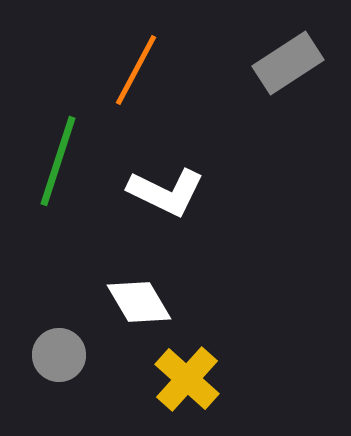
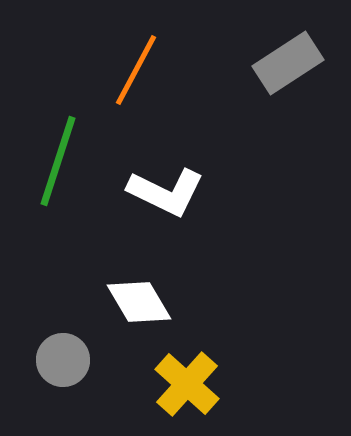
gray circle: moved 4 px right, 5 px down
yellow cross: moved 5 px down
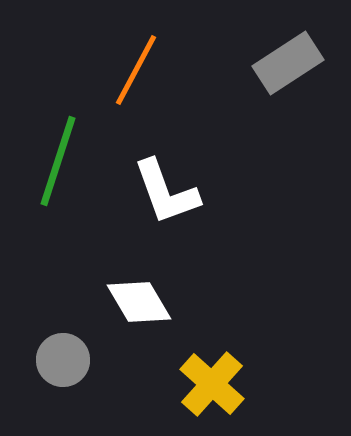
white L-shape: rotated 44 degrees clockwise
yellow cross: moved 25 px right
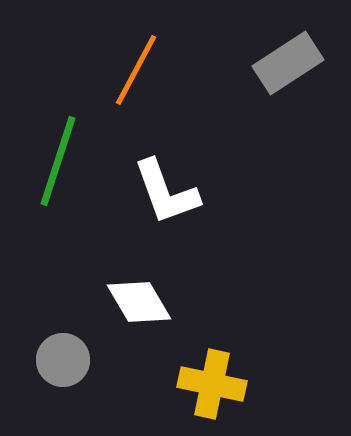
yellow cross: rotated 30 degrees counterclockwise
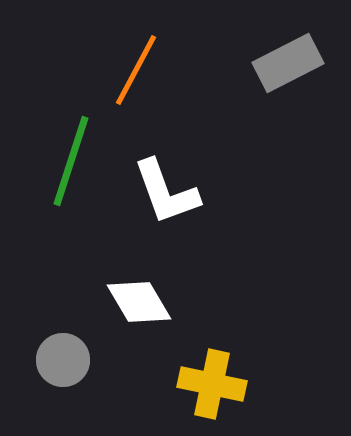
gray rectangle: rotated 6 degrees clockwise
green line: moved 13 px right
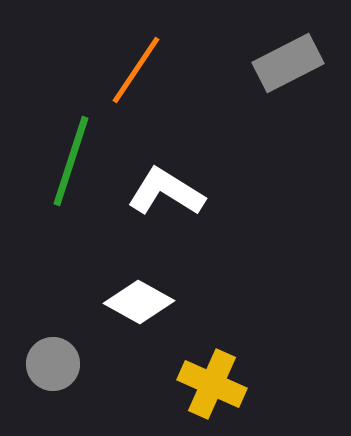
orange line: rotated 6 degrees clockwise
white L-shape: rotated 142 degrees clockwise
white diamond: rotated 30 degrees counterclockwise
gray circle: moved 10 px left, 4 px down
yellow cross: rotated 12 degrees clockwise
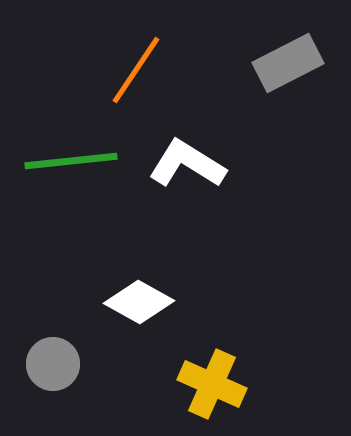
green line: rotated 66 degrees clockwise
white L-shape: moved 21 px right, 28 px up
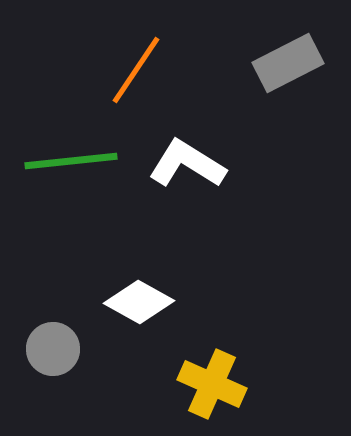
gray circle: moved 15 px up
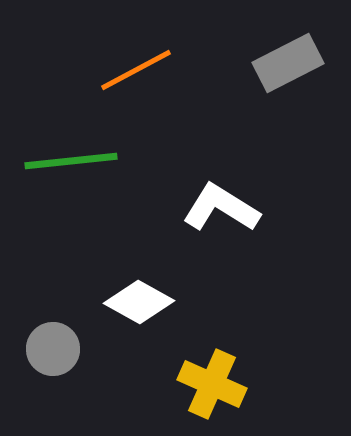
orange line: rotated 28 degrees clockwise
white L-shape: moved 34 px right, 44 px down
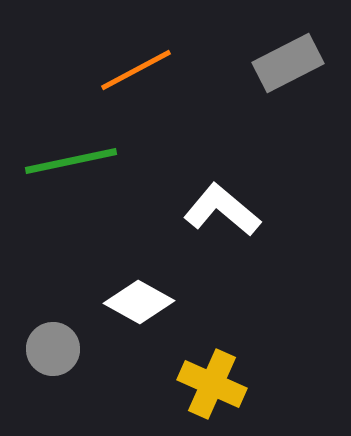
green line: rotated 6 degrees counterclockwise
white L-shape: moved 1 px right, 2 px down; rotated 8 degrees clockwise
